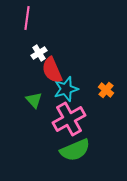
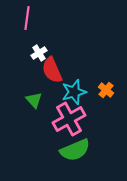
cyan star: moved 8 px right, 3 px down
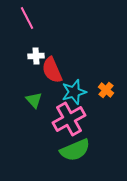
pink line: rotated 35 degrees counterclockwise
white cross: moved 3 px left, 3 px down; rotated 28 degrees clockwise
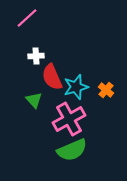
pink line: rotated 75 degrees clockwise
red semicircle: moved 7 px down
cyan star: moved 2 px right, 5 px up
green semicircle: moved 3 px left
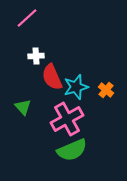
green triangle: moved 11 px left, 7 px down
pink cross: moved 2 px left
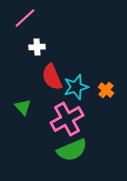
pink line: moved 2 px left
white cross: moved 1 px right, 9 px up
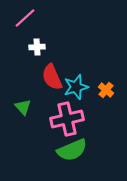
pink cross: rotated 16 degrees clockwise
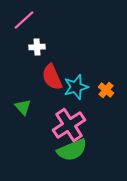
pink line: moved 1 px left, 2 px down
pink cross: moved 2 px right, 6 px down; rotated 20 degrees counterclockwise
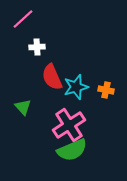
pink line: moved 1 px left, 1 px up
orange cross: rotated 28 degrees counterclockwise
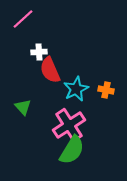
white cross: moved 2 px right, 5 px down
red semicircle: moved 2 px left, 7 px up
cyan star: moved 2 px down; rotated 10 degrees counterclockwise
green semicircle: rotated 36 degrees counterclockwise
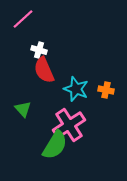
white cross: moved 2 px up; rotated 21 degrees clockwise
red semicircle: moved 6 px left
cyan star: rotated 25 degrees counterclockwise
green triangle: moved 2 px down
green semicircle: moved 17 px left, 5 px up
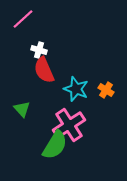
orange cross: rotated 21 degrees clockwise
green triangle: moved 1 px left
